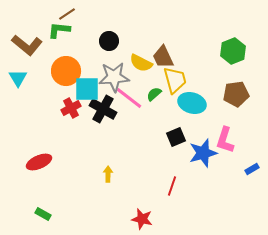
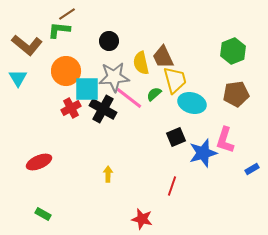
yellow semicircle: rotated 50 degrees clockwise
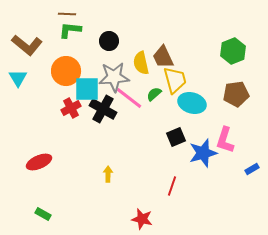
brown line: rotated 36 degrees clockwise
green L-shape: moved 11 px right
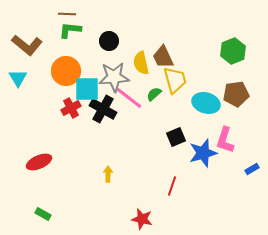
cyan ellipse: moved 14 px right
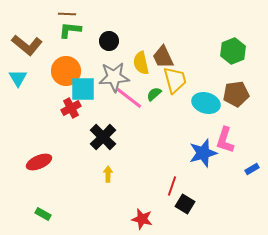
cyan square: moved 4 px left
black cross: moved 28 px down; rotated 16 degrees clockwise
black square: moved 9 px right, 67 px down; rotated 36 degrees counterclockwise
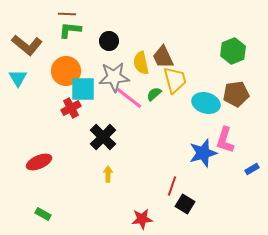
red star: rotated 20 degrees counterclockwise
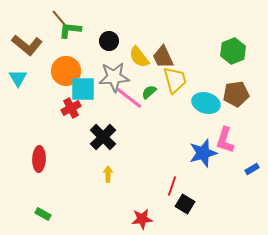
brown line: moved 8 px left, 4 px down; rotated 48 degrees clockwise
yellow semicircle: moved 2 px left, 6 px up; rotated 25 degrees counterclockwise
green semicircle: moved 5 px left, 2 px up
red ellipse: moved 3 px up; rotated 65 degrees counterclockwise
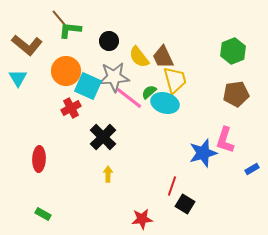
cyan square: moved 5 px right, 3 px up; rotated 24 degrees clockwise
cyan ellipse: moved 41 px left
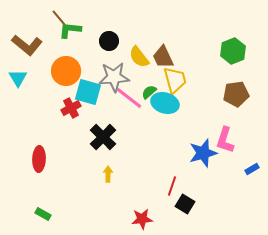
cyan square: moved 6 px down; rotated 8 degrees counterclockwise
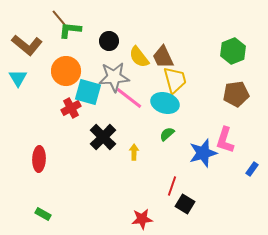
green semicircle: moved 18 px right, 42 px down
blue rectangle: rotated 24 degrees counterclockwise
yellow arrow: moved 26 px right, 22 px up
